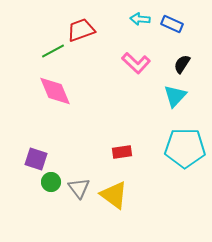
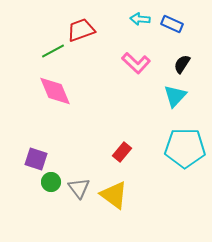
red rectangle: rotated 42 degrees counterclockwise
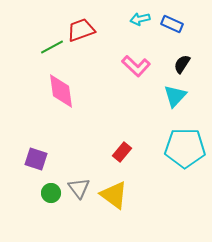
cyan arrow: rotated 18 degrees counterclockwise
green line: moved 1 px left, 4 px up
pink L-shape: moved 3 px down
pink diamond: moved 6 px right; rotated 15 degrees clockwise
green circle: moved 11 px down
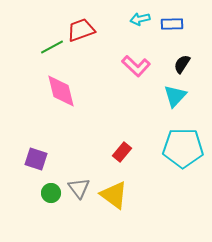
blue rectangle: rotated 25 degrees counterclockwise
pink diamond: rotated 6 degrees counterclockwise
cyan pentagon: moved 2 px left
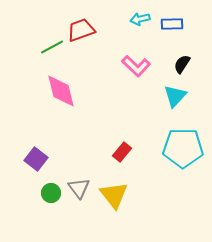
purple square: rotated 20 degrees clockwise
yellow triangle: rotated 16 degrees clockwise
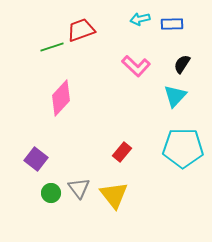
green line: rotated 10 degrees clockwise
pink diamond: moved 7 px down; rotated 57 degrees clockwise
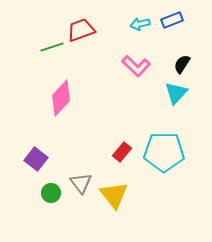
cyan arrow: moved 5 px down
blue rectangle: moved 4 px up; rotated 20 degrees counterclockwise
cyan triangle: moved 1 px right, 3 px up
cyan pentagon: moved 19 px left, 4 px down
gray triangle: moved 2 px right, 5 px up
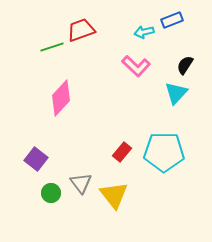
cyan arrow: moved 4 px right, 8 px down
black semicircle: moved 3 px right, 1 px down
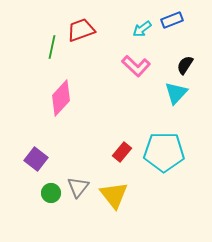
cyan arrow: moved 2 px left, 3 px up; rotated 24 degrees counterclockwise
green line: rotated 60 degrees counterclockwise
gray triangle: moved 3 px left, 4 px down; rotated 15 degrees clockwise
